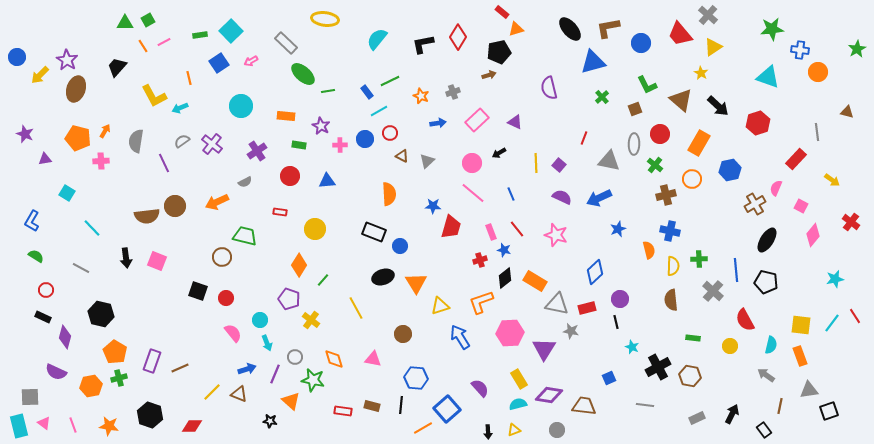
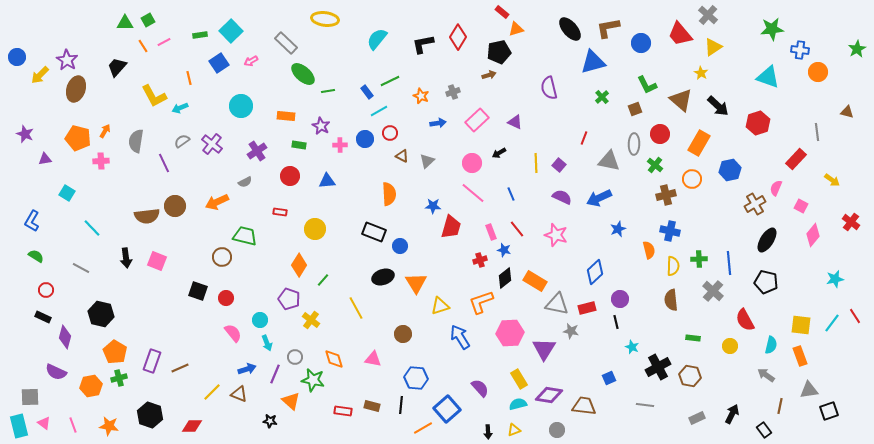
blue line at (736, 270): moved 7 px left, 7 px up
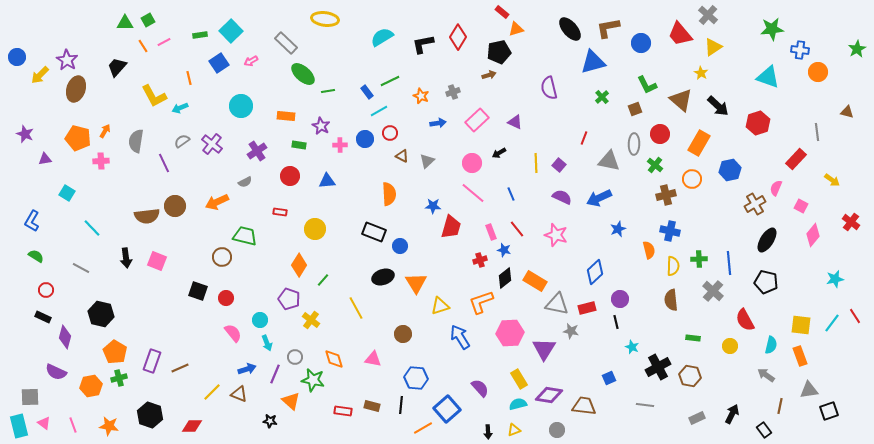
cyan semicircle at (377, 39): moved 5 px right, 2 px up; rotated 20 degrees clockwise
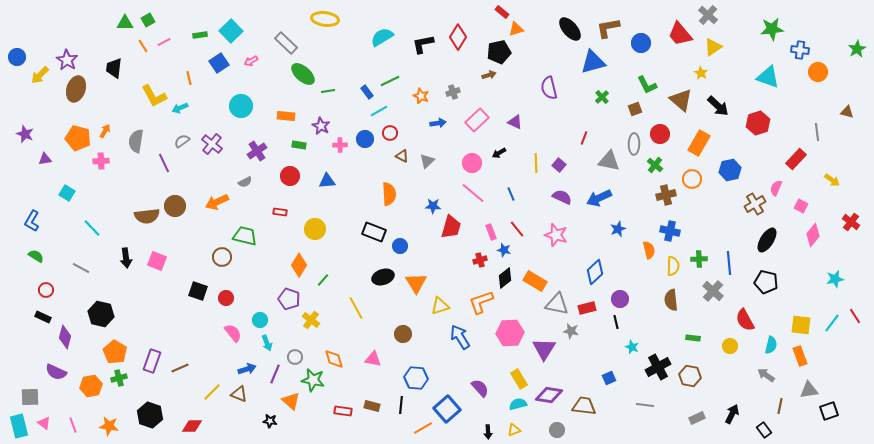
black trapezoid at (117, 67): moved 3 px left, 1 px down; rotated 35 degrees counterclockwise
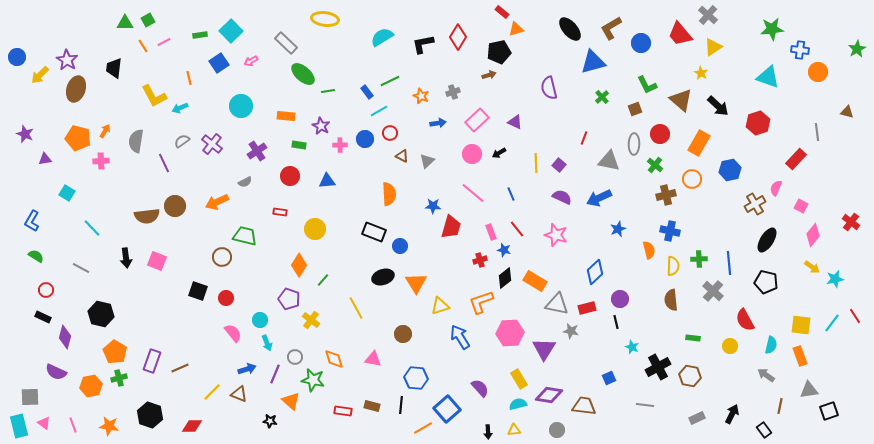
brown L-shape at (608, 28): moved 3 px right; rotated 20 degrees counterclockwise
pink circle at (472, 163): moved 9 px up
yellow arrow at (832, 180): moved 20 px left, 87 px down
yellow triangle at (514, 430): rotated 16 degrees clockwise
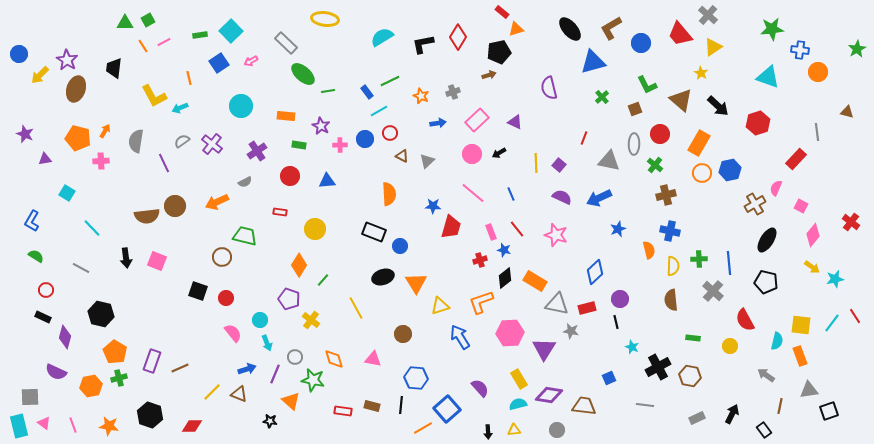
blue circle at (17, 57): moved 2 px right, 3 px up
orange circle at (692, 179): moved 10 px right, 6 px up
cyan semicircle at (771, 345): moved 6 px right, 4 px up
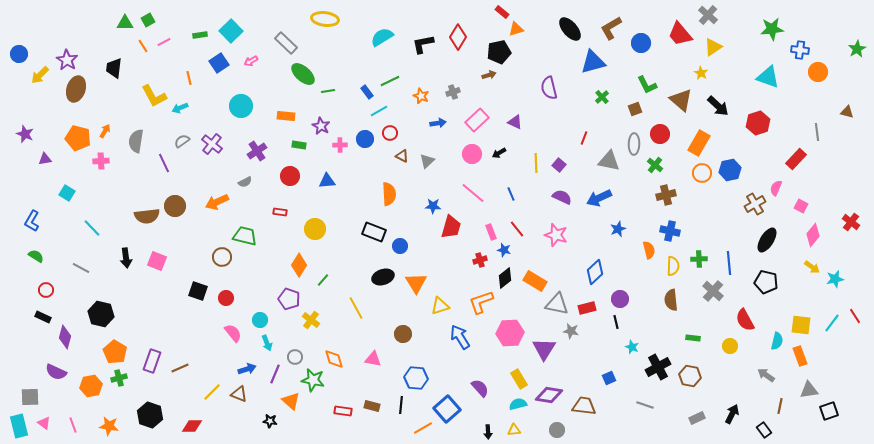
gray line at (645, 405): rotated 12 degrees clockwise
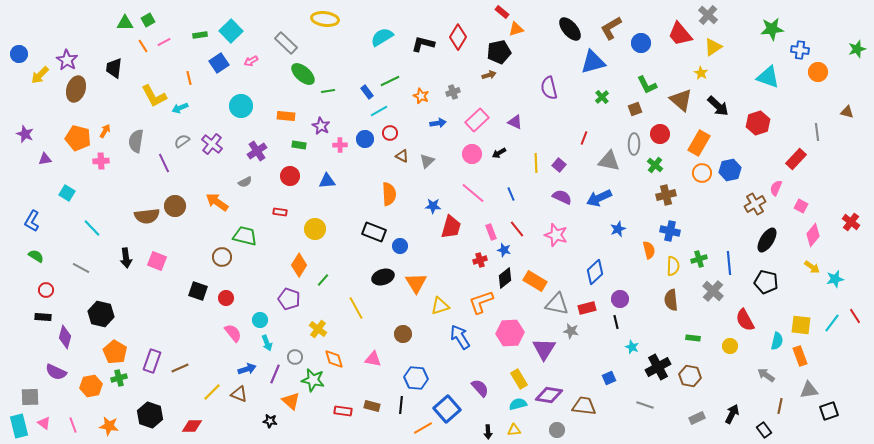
black L-shape at (423, 44): rotated 25 degrees clockwise
green star at (857, 49): rotated 12 degrees clockwise
orange arrow at (217, 202): rotated 60 degrees clockwise
green cross at (699, 259): rotated 14 degrees counterclockwise
black rectangle at (43, 317): rotated 21 degrees counterclockwise
yellow cross at (311, 320): moved 7 px right, 9 px down
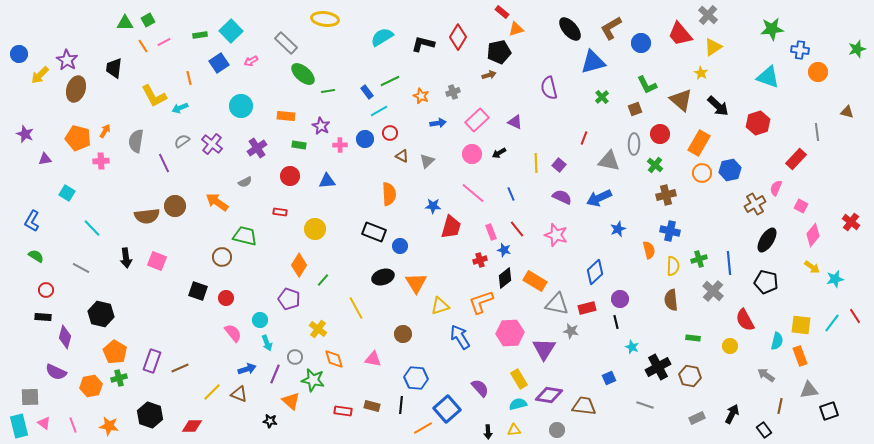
purple cross at (257, 151): moved 3 px up
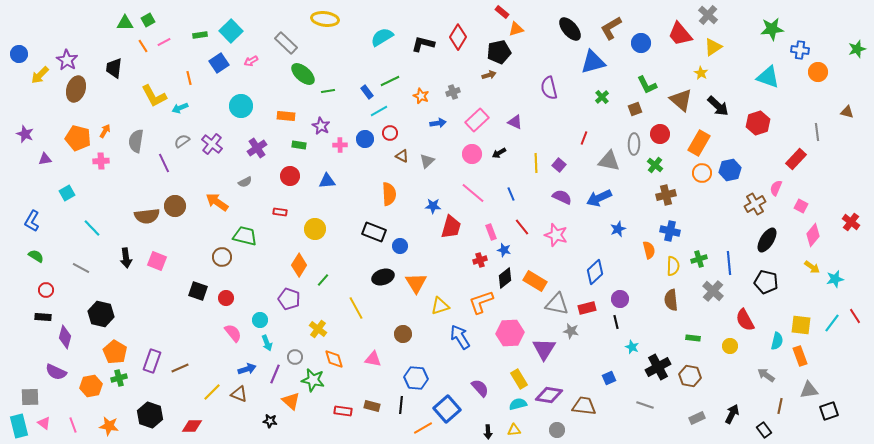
cyan square at (67, 193): rotated 28 degrees clockwise
red line at (517, 229): moved 5 px right, 2 px up
